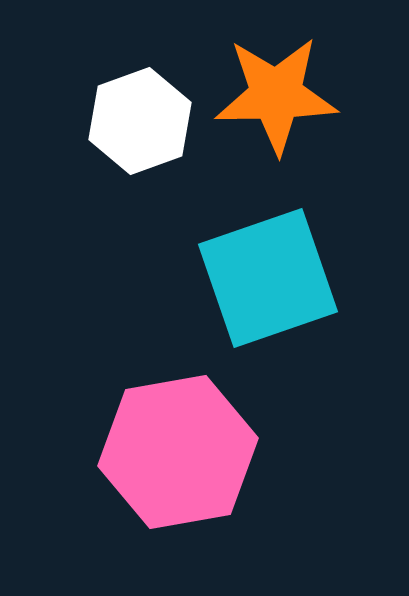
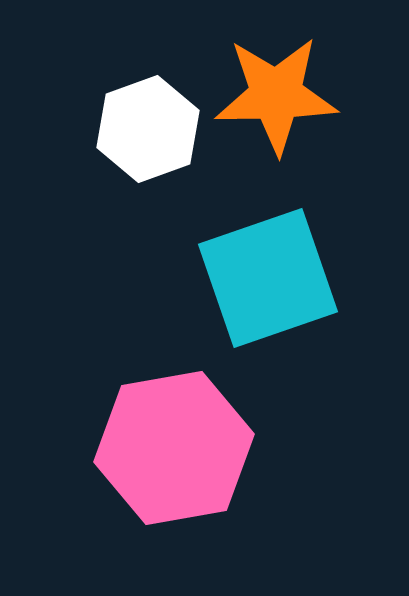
white hexagon: moved 8 px right, 8 px down
pink hexagon: moved 4 px left, 4 px up
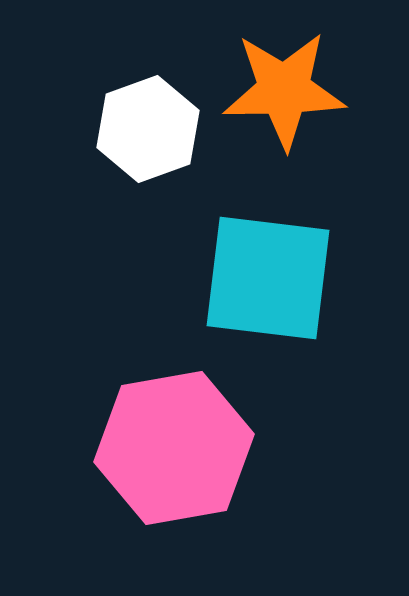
orange star: moved 8 px right, 5 px up
cyan square: rotated 26 degrees clockwise
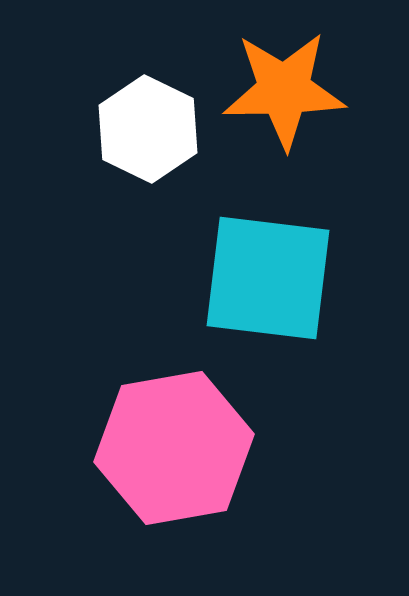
white hexagon: rotated 14 degrees counterclockwise
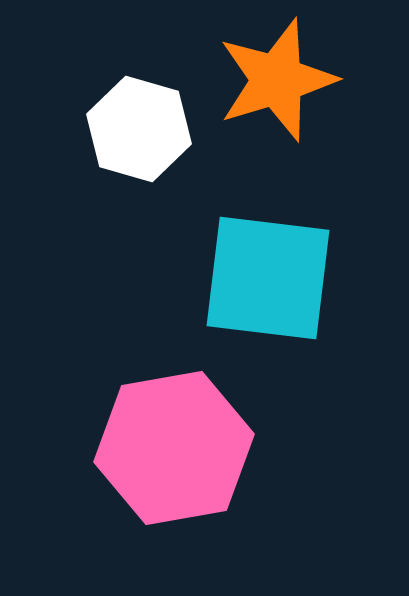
orange star: moved 7 px left, 10 px up; rotated 16 degrees counterclockwise
white hexagon: moved 9 px left; rotated 10 degrees counterclockwise
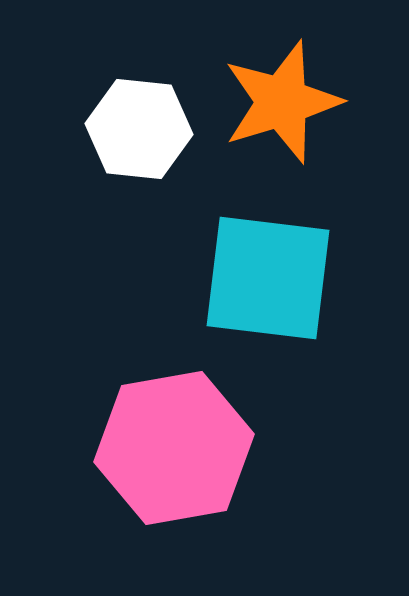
orange star: moved 5 px right, 22 px down
white hexagon: rotated 10 degrees counterclockwise
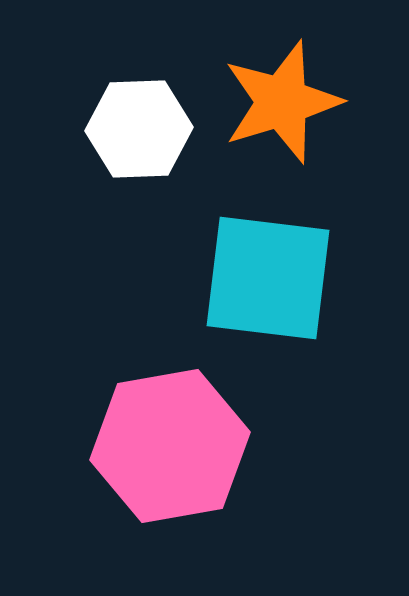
white hexagon: rotated 8 degrees counterclockwise
pink hexagon: moved 4 px left, 2 px up
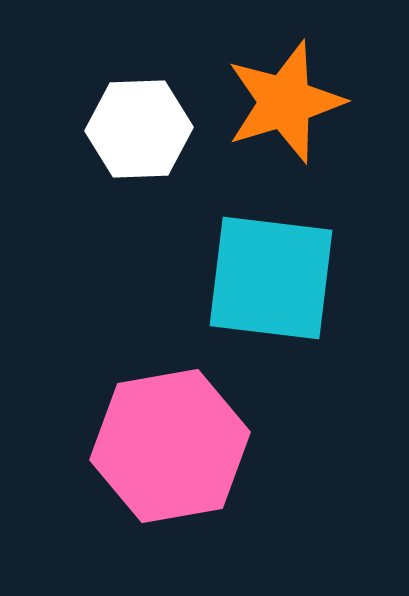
orange star: moved 3 px right
cyan square: moved 3 px right
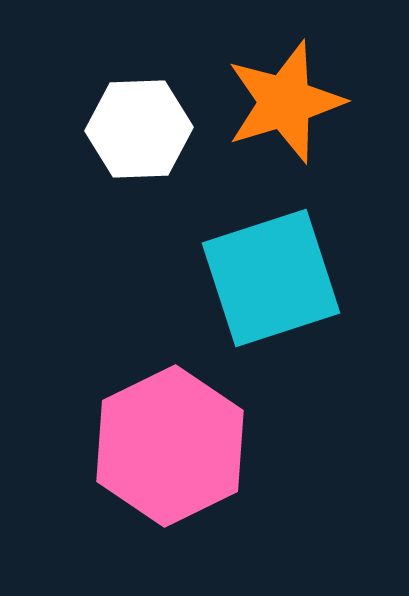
cyan square: rotated 25 degrees counterclockwise
pink hexagon: rotated 16 degrees counterclockwise
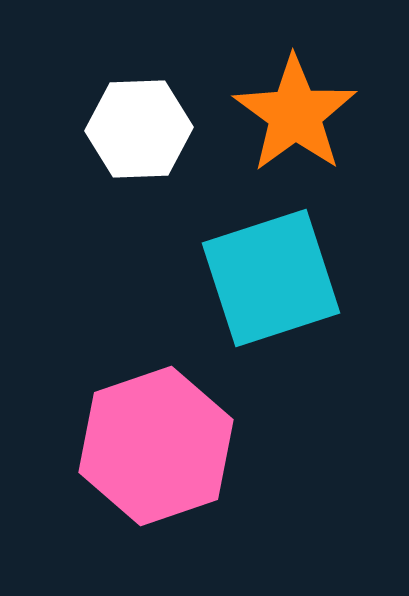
orange star: moved 10 px right, 12 px down; rotated 19 degrees counterclockwise
pink hexagon: moved 14 px left; rotated 7 degrees clockwise
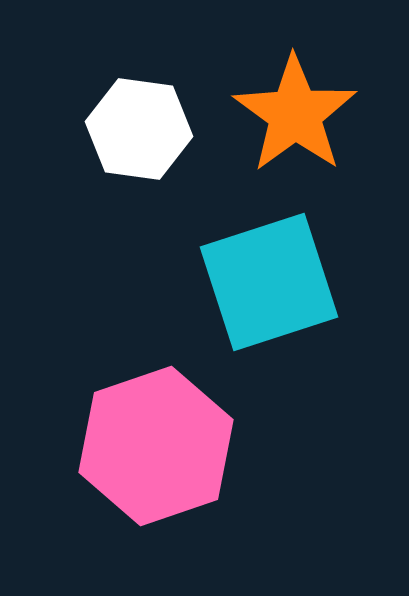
white hexagon: rotated 10 degrees clockwise
cyan square: moved 2 px left, 4 px down
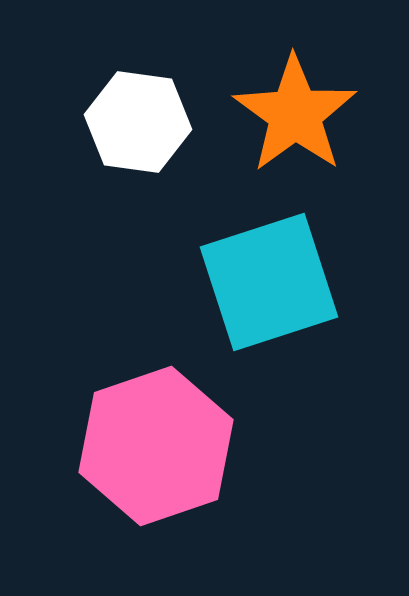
white hexagon: moved 1 px left, 7 px up
